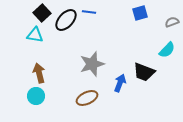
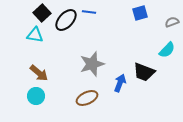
brown arrow: rotated 144 degrees clockwise
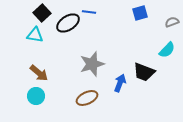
black ellipse: moved 2 px right, 3 px down; rotated 15 degrees clockwise
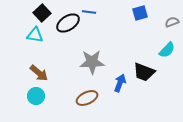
gray star: moved 2 px up; rotated 15 degrees clockwise
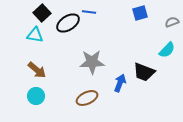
brown arrow: moved 2 px left, 3 px up
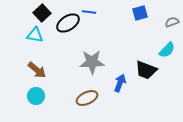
black trapezoid: moved 2 px right, 2 px up
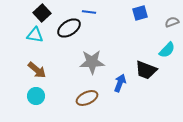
black ellipse: moved 1 px right, 5 px down
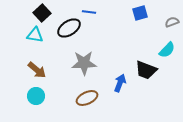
gray star: moved 8 px left, 1 px down
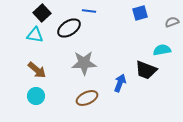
blue line: moved 1 px up
cyan semicircle: moved 5 px left; rotated 144 degrees counterclockwise
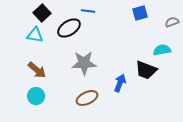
blue line: moved 1 px left
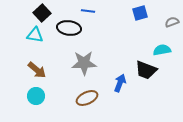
black ellipse: rotated 40 degrees clockwise
